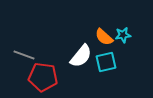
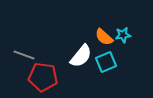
cyan square: rotated 10 degrees counterclockwise
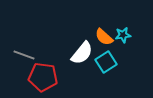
white semicircle: moved 1 px right, 3 px up
cyan square: rotated 10 degrees counterclockwise
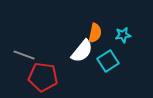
orange semicircle: moved 9 px left, 4 px up; rotated 120 degrees counterclockwise
white semicircle: moved 2 px up
cyan square: moved 2 px right, 1 px up
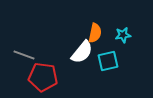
white semicircle: moved 1 px down
cyan square: rotated 20 degrees clockwise
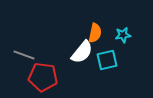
cyan square: moved 1 px left, 1 px up
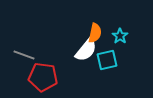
cyan star: moved 3 px left, 1 px down; rotated 28 degrees counterclockwise
white semicircle: moved 4 px right, 2 px up
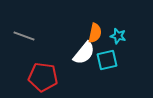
cyan star: moved 2 px left; rotated 21 degrees counterclockwise
white semicircle: moved 2 px left, 3 px down
gray line: moved 19 px up
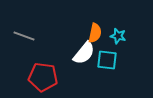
cyan square: rotated 20 degrees clockwise
